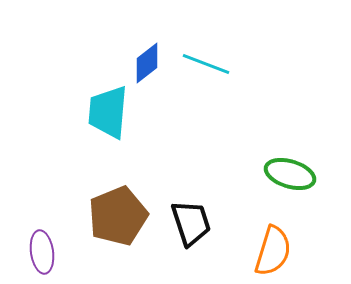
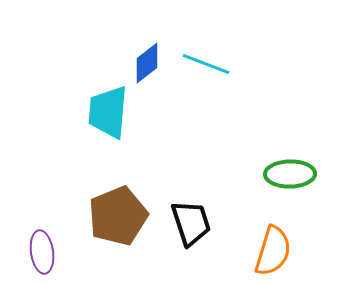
green ellipse: rotated 18 degrees counterclockwise
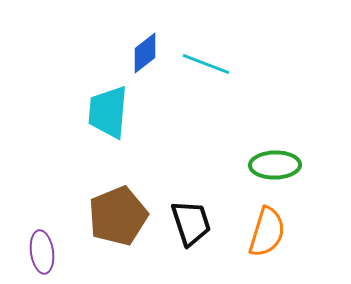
blue diamond: moved 2 px left, 10 px up
green ellipse: moved 15 px left, 9 px up
orange semicircle: moved 6 px left, 19 px up
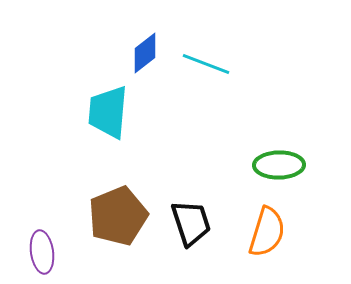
green ellipse: moved 4 px right
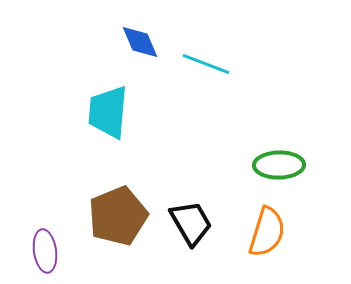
blue diamond: moved 5 px left, 11 px up; rotated 75 degrees counterclockwise
black trapezoid: rotated 12 degrees counterclockwise
purple ellipse: moved 3 px right, 1 px up
